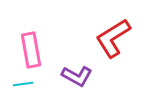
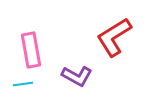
red L-shape: moved 1 px right, 1 px up
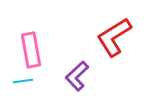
purple L-shape: rotated 108 degrees clockwise
cyan line: moved 3 px up
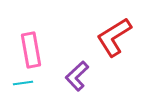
cyan line: moved 2 px down
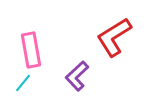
cyan line: rotated 42 degrees counterclockwise
